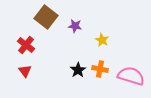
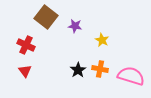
red cross: rotated 12 degrees counterclockwise
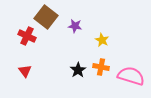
red cross: moved 1 px right, 9 px up
orange cross: moved 1 px right, 2 px up
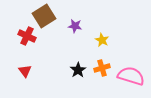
brown square: moved 2 px left, 1 px up; rotated 20 degrees clockwise
orange cross: moved 1 px right, 1 px down; rotated 28 degrees counterclockwise
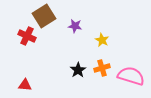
red triangle: moved 14 px down; rotated 48 degrees counterclockwise
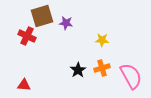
brown square: moved 2 px left; rotated 15 degrees clockwise
purple star: moved 9 px left, 3 px up
yellow star: rotated 24 degrees counterclockwise
pink semicircle: rotated 44 degrees clockwise
red triangle: moved 1 px left
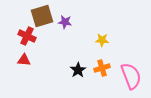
purple star: moved 1 px left, 1 px up
pink semicircle: rotated 8 degrees clockwise
red triangle: moved 25 px up
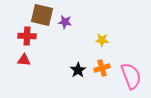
brown square: moved 1 px up; rotated 30 degrees clockwise
red cross: rotated 24 degrees counterclockwise
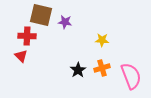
brown square: moved 1 px left
red triangle: moved 3 px left, 4 px up; rotated 40 degrees clockwise
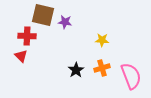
brown square: moved 2 px right
black star: moved 2 px left
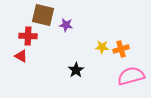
purple star: moved 1 px right, 3 px down
red cross: moved 1 px right
yellow star: moved 7 px down
red triangle: rotated 16 degrees counterclockwise
orange cross: moved 19 px right, 19 px up
pink semicircle: rotated 84 degrees counterclockwise
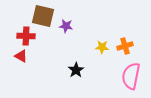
brown square: moved 1 px down
purple star: moved 1 px down
red cross: moved 2 px left
orange cross: moved 4 px right, 3 px up
pink semicircle: rotated 64 degrees counterclockwise
